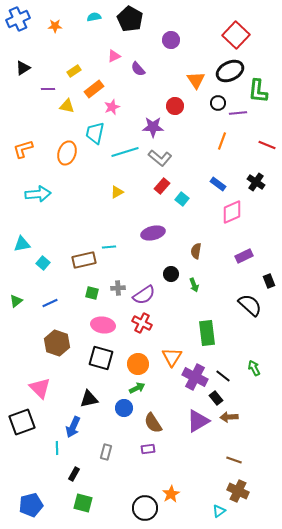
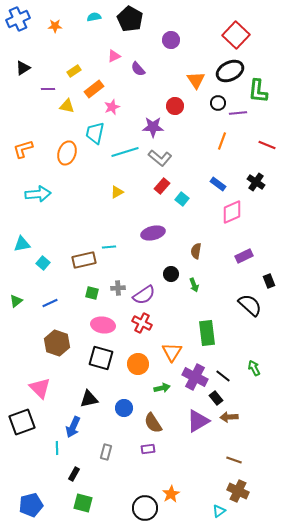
orange triangle at (172, 357): moved 5 px up
green arrow at (137, 388): moved 25 px right; rotated 14 degrees clockwise
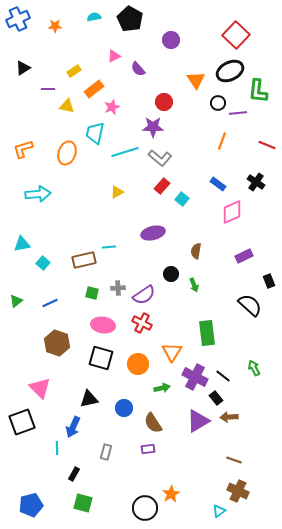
red circle at (175, 106): moved 11 px left, 4 px up
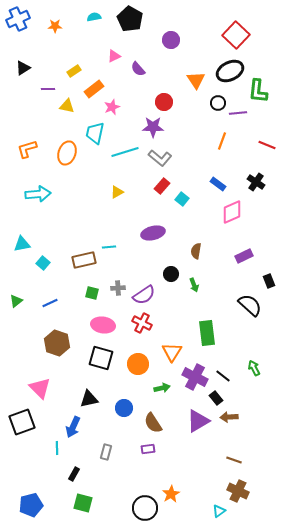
orange L-shape at (23, 149): moved 4 px right
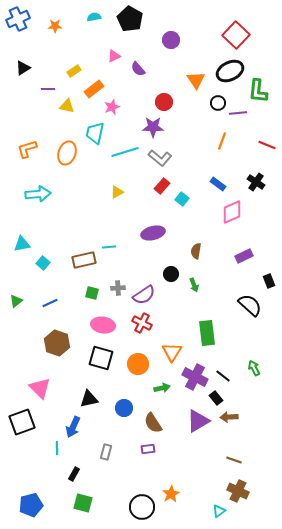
black circle at (145, 508): moved 3 px left, 1 px up
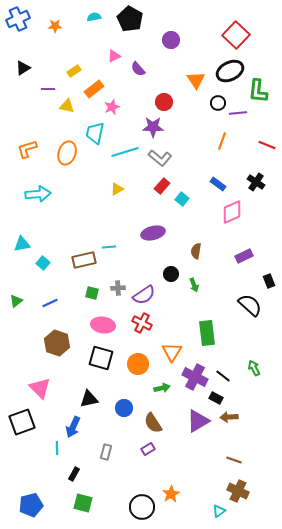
yellow triangle at (117, 192): moved 3 px up
black rectangle at (216, 398): rotated 24 degrees counterclockwise
purple rectangle at (148, 449): rotated 24 degrees counterclockwise
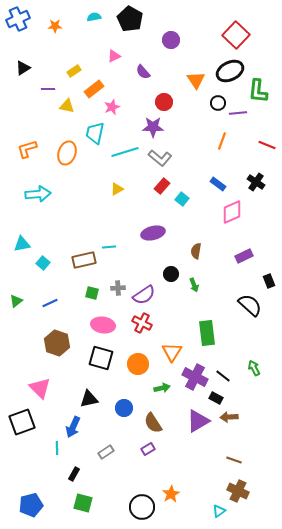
purple semicircle at (138, 69): moved 5 px right, 3 px down
gray rectangle at (106, 452): rotated 42 degrees clockwise
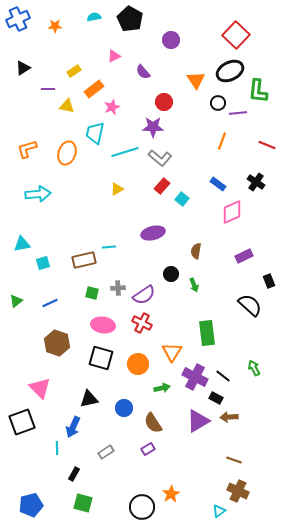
cyan square at (43, 263): rotated 32 degrees clockwise
